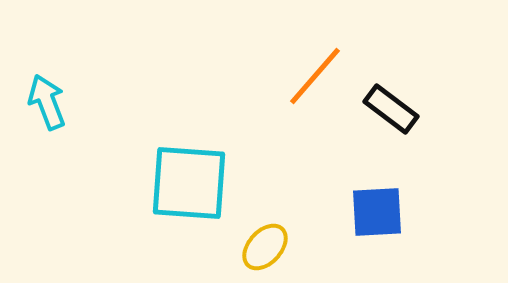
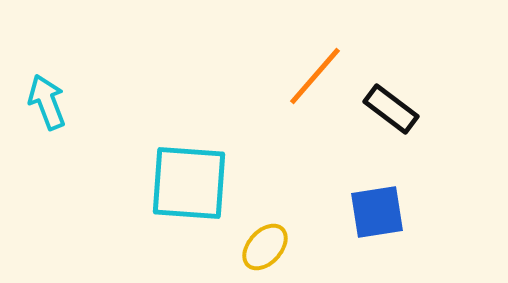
blue square: rotated 6 degrees counterclockwise
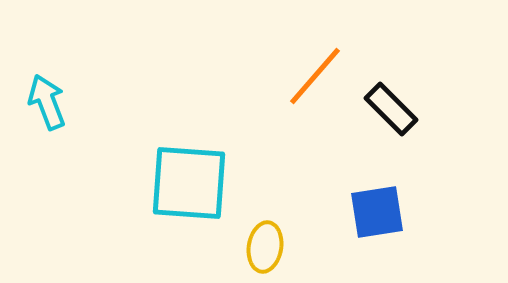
black rectangle: rotated 8 degrees clockwise
yellow ellipse: rotated 33 degrees counterclockwise
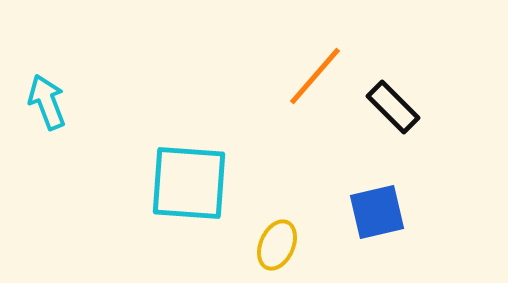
black rectangle: moved 2 px right, 2 px up
blue square: rotated 4 degrees counterclockwise
yellow ellipse: moved 12 px right, 2 px up; rotated 15 degrees clockwise
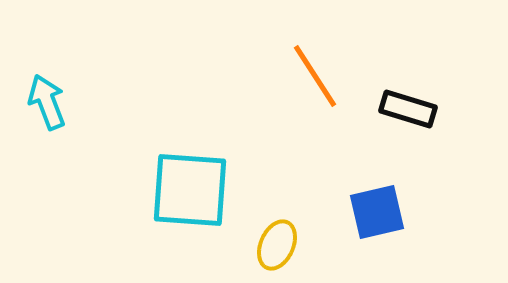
orange line: rotated 74 degrees counterclockwise
black rectangle: moved 15 px right, 2 px down; rotated 28 degrees counterclockwise
cyan square: moved 1 px right, 7 px down
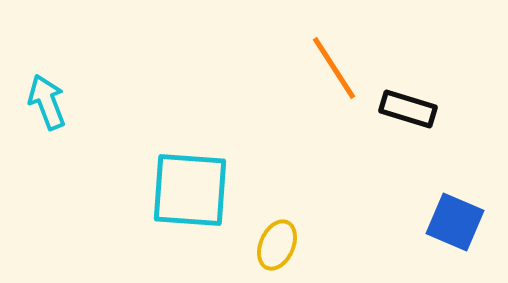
orange line: moved 19 px right, 8 px up
blue square: moved 78 px right, 10 px down; rotated 36 degrees clockwise
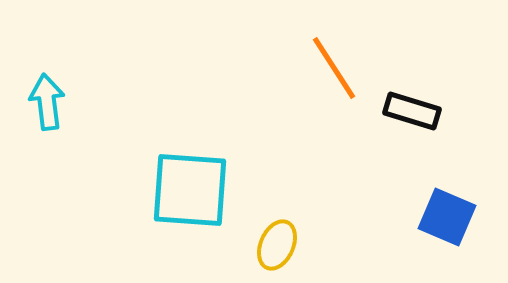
cyan arrow: rotated 14 degrees clockwise
black rectangle: moved 4 px right, 2 px down
blue square: moved 8 px left, 5 px up
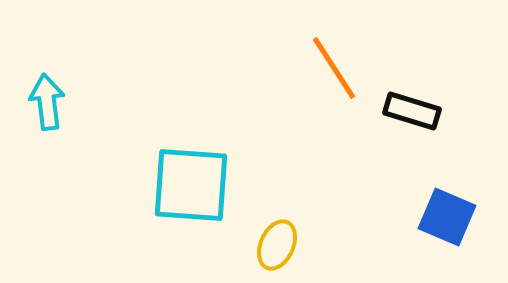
cyan square: moved 1 px right, 5 px up
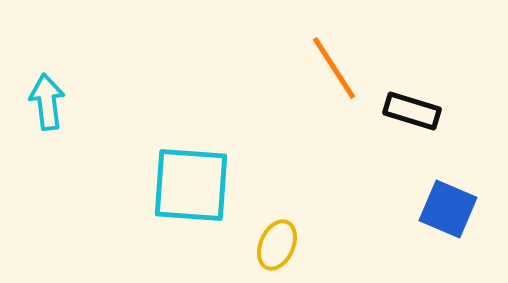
blue square: moved 1 px right, 8 px up
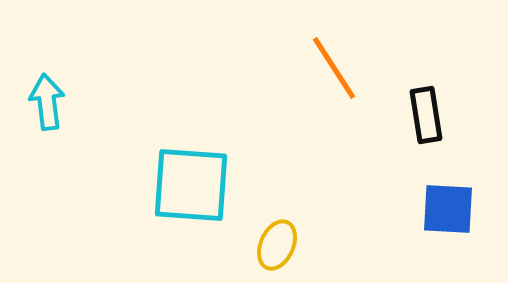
black rectangle: moved 14 px right, 4 px down; rotated 64 degrees clockwise
blue square: rotated 20 degrees counterclockwise
